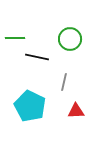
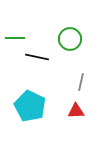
gray line: moved 17 px right
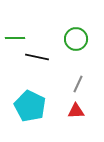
green circle: moved 6 px right
gray line: moved 3 px left, 2 px down; rotated 12 degrees clockwise
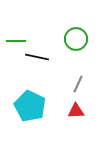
green line: moved 1 px right, 3 px down
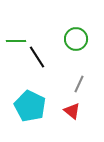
black line: rotated 45 degrees clockwise
gray line: moved 1 px right
red triangle: moved 4 px left; rotated 42 degrees clockwise
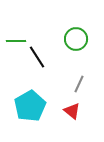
cyan pentagon: rotated 16 degrees clockwise
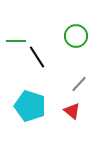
green circle: moved 3 px up
gray line: rotated 18 degrees clockwise
cyan pentagon: rotated 24 degrees counterclockwise
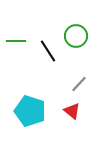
black line: moved 11 px right, 6 px up
cyan pentagon: moved 5 px down
